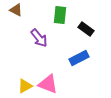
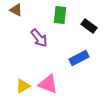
black rectangle: moved 3 px right, 3 px up
yellow triangle: moved 2 px left
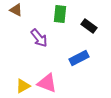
green rectangle: moved 1 px up
pink triangle: moved 1 px left, 1 px up
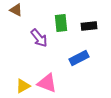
green rectangle: moved 1 px right, 9 px down; rotated 12 degrees counterclockwise
black rectangle: rotated 42 degrees counterclockwise
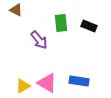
black rectangle: rotated 28 degrees clockwise
purple arrow: moved 2 px down
blue rectangle: moved 23 px down; rotated 36 degrees clockwise
pink triangle: rotated 10 degrees clockwise
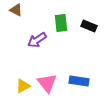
purple arrow: moved 2 px left; rotated 96 degrees clockwise
pink triangle: rotated 20 degrees clockwise
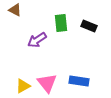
brown triangle: moved 1 px left
